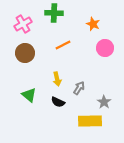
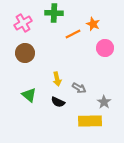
pink cross: moved 1 px up
orange line: moved 10 px right, 11 px up
gray arrow: rotated 88 degrees clockwise
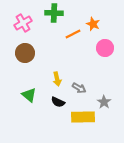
yellow rectangle: moved 7 px left, 4 px up
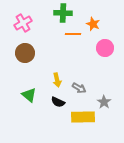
green cross: moved 9 px right
orange line: rotated 28 degrees clockwise
yellow arrow: moved 1 px down
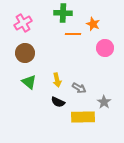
green triangle: moved 13 px up
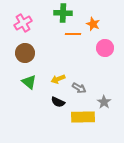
yellow arrow: moved 1 px right, 1 px up; rotated 80 degrees clockwise
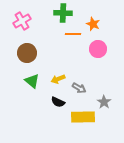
pink cross: moved 1 px left, 2 px up
pink circle: moved 7 px left, 1 px down
brown circle: moved 2 px right
green triangle: moved 3 px right, 1 px up
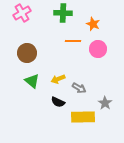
pink cross: moved 8 px up
orange line: moved 7 px down
gray star: moved 1 px right, 1 px down
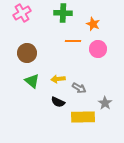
yellow arrow: rotated 16 degrees clockwise
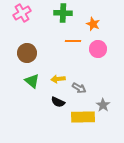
gray star: moved 2 px left, 2 px down
